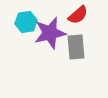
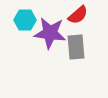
cyan hexagon: moved 1 px left, 2 px up; rotated 10 degrees clockwise
purple star: rotated 20 degrees clockwise
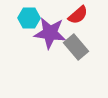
cyan hexagon: moved 4 px right, 2 px up
gray rectangle: rotated 35 degrees counterclockwise
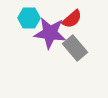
red semicircle: moved 6 px left, 4 px down
gray rectangle: moved 1 px left, 1 px down
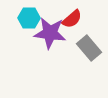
gray rectangle: moved 14 px right
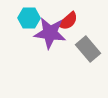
red semicircle: moved 4 px left, 2 px down
gray rectangle: moved 1 px left, 1 px down
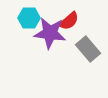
red semicircle: moved 1 px right
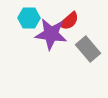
purple star: moved 1 px right, 1 px down
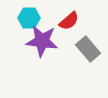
purple star: moved 9 px left, 7 px down
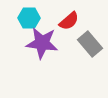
purple star: moved 2 px down
gray rectangle: moved 2 px right, 5 px up
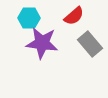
red semicircle: moved 5 px right, 5 px up
